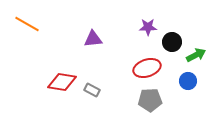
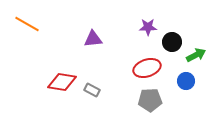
blue circle: moved 2 px left
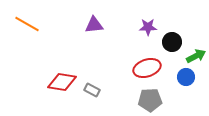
purple triangle: moved 1 px right, 14 px up
green arrow: moved 1 px down
blue circle: moved 4 px up
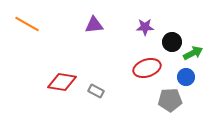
purple star: moved 3 px left
green arrow: moved 3 px left, 3 px up
gray rectangle: moved 4 px right, 1 px down
gray pentagon: moved 20 px right
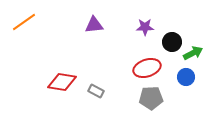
orange line: moved 3 px left, 2 px up; rotated 65 degrees counterclockwise
gray pentagon: moved 19 px left, 2 px up
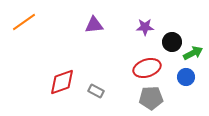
red diamond: rotated 28 degrees counterclockwise
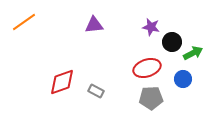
purple star: moved 6 px right; rotated 12 degrees clockwise
blue circle: moved 3 px left, 2 px down
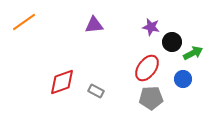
red ellipse: rotated 36 degrees counterclockwise
